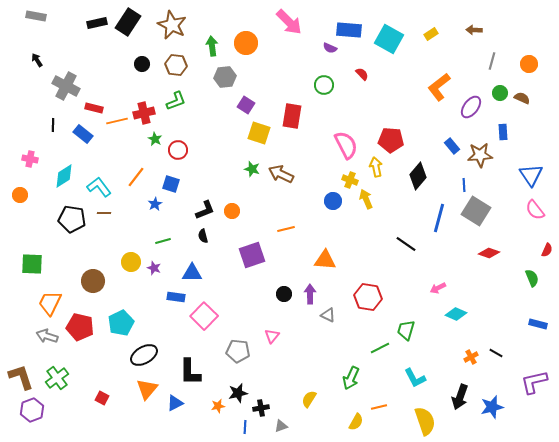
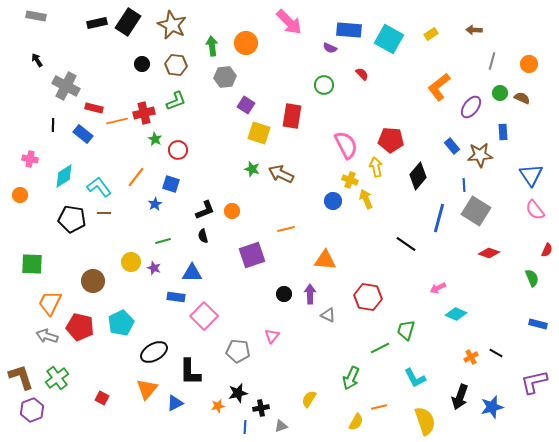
black ellipse at (144, 355): moved 10 px right, 3 px up
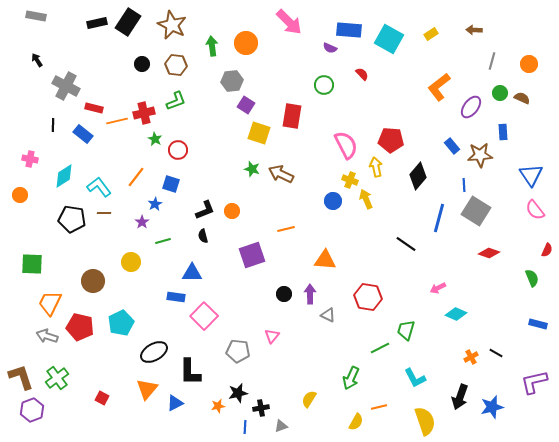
gray hexagon at (225, 77): moved 7 px right, 4 px down
purple star at (154, 268): moved 12 px left, 46 px up; rotated 16 degrees clockwise
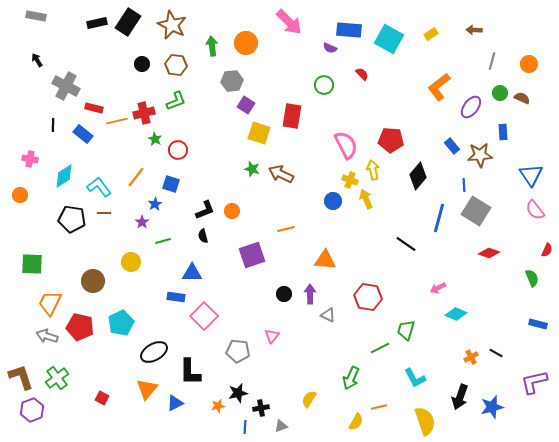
yellow arrow at (376, 167): moved 3 px left, 3 px down
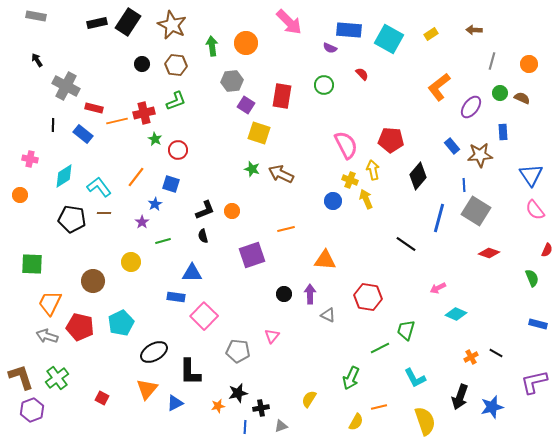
red rectangle at (292, 116): moved 10 px left, 20 px up
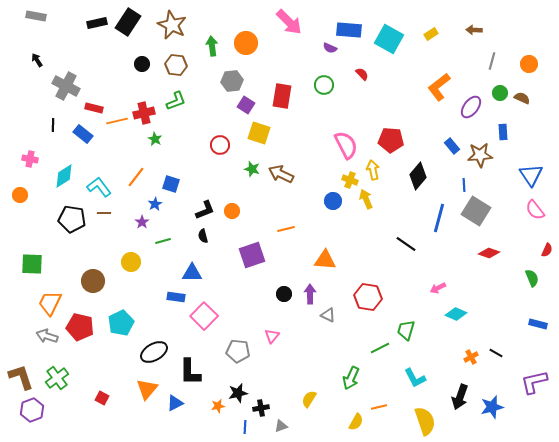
red circle at (178, 150): moved 42 px right, 5 px up
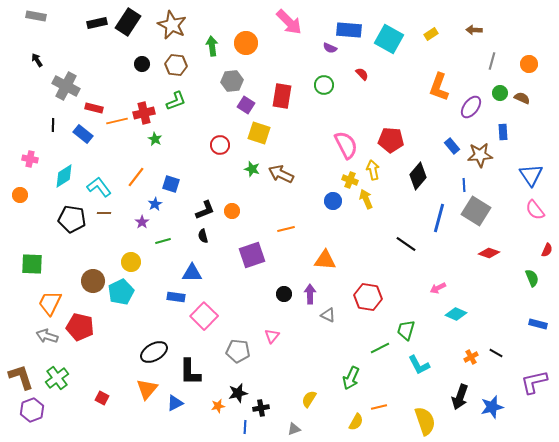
orange L-shape at (439, 87): rotated 32 degrees counterclockwise
cyan pentagon at (121, 323): moved 31 px up
cyan L-shape at (415, 378): moved 4 px right, 13 px up
gray triangle at (281, 426): moved 13 px right, 3 px down
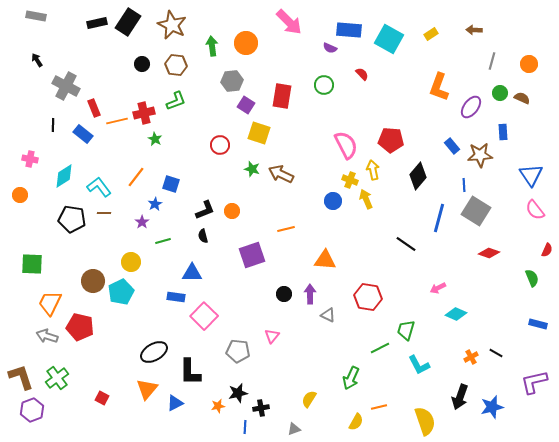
red rectangle at (94, 108): rotated 54 degrees clockwise
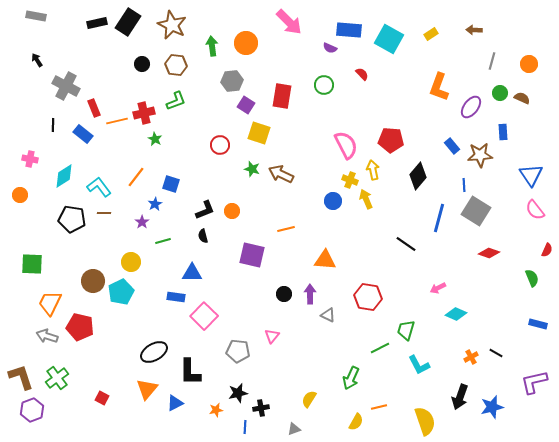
purple square at (252, 255): rotated 32 degrees clockwise
orange star at (218, 406): moved 2 px left, 4 px down
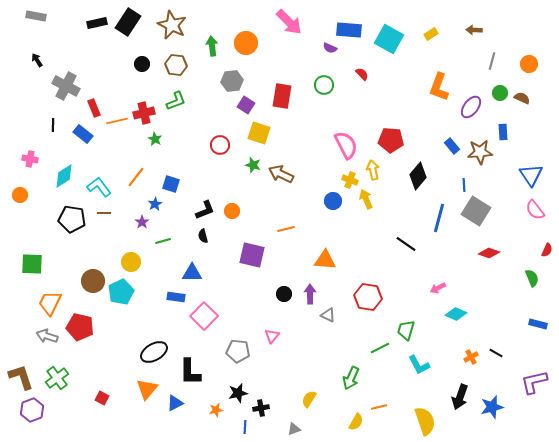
brown star at (480, 155): moved 3 px up
green star at (252, 169): moved 1 px right, 4 px up
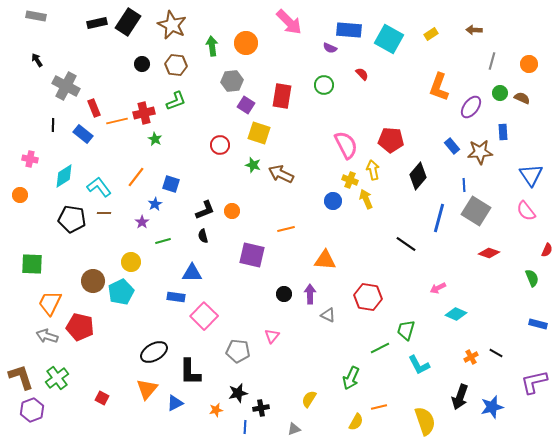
pink semicircle at (535, 210): moved 9 px left, 1 px down
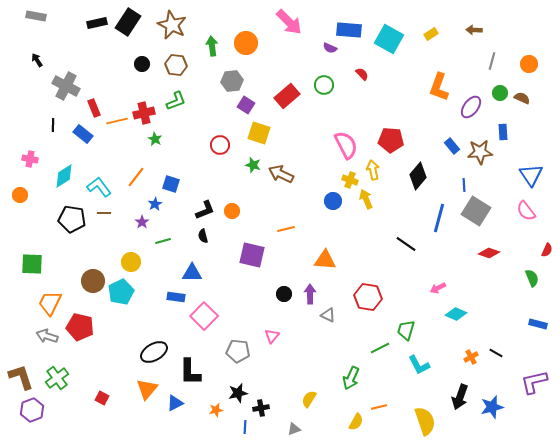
red rectangle at (282, 96): moved 5 px right; rotated 40 degrees clockwise
